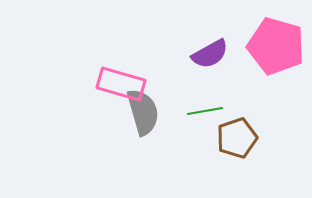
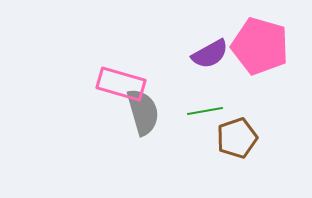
pink pentagon: moved 16 px left
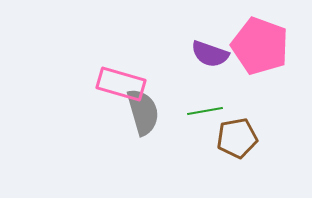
pink pentagon: rotated 4 degrees clockwise
purple semicircle: rotated 48 degrees clockwise
brown pentagon: rotated 9 degrees clockwise
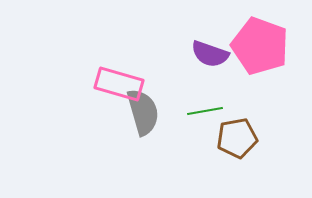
pink rectangle: moved 2 px left
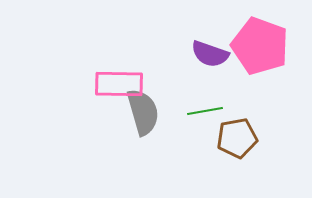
pink rectangle: rotated 15 degrees counterclockwise
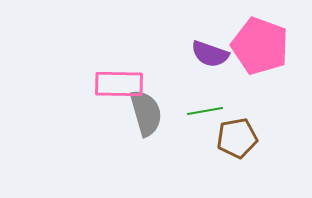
gray semicircle: moved 3 px right, 1 px down
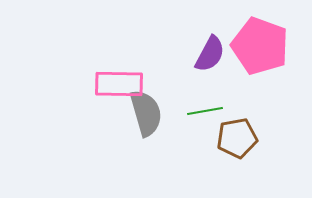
purple semicircle: rotated 81 degrees counterclockwise
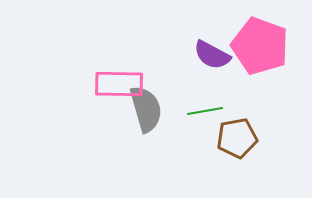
purple semicircle: moved 2 px right, 1 px down; rotated 90 degrees clockwise
gray semicircle: moved 4 px up
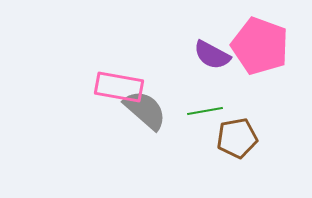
pink rectangle: moved 3 px down; rotated 9 degrees clockwise
gray semicircle: moved 1 px left, 1 px down; rotated 33 degrees counterclockwise
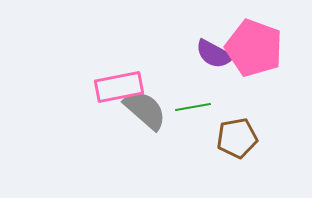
pink pentagon: moved 6 px left, 2 px down
purple semicircle: moved 2 px right, 1 px up
pink rectangle: rotated 21 degrees counterclockwise
green line: moved 12 px left, 4 px up
